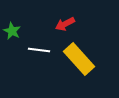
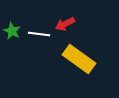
white line: moved 16 px up
yellow rectangle: rotated 12 degrees counterclockwise
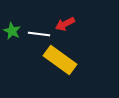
yellow rectangle: moved 19 px left, 1 px down
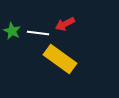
white line: moved 1 px left, 1 px up
yellow rectangle: moved 1 px up
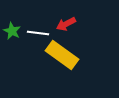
red arrow: moved 1 px right
yellow rectangle: moved 2 px right, 4 px up
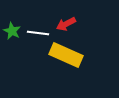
yellow rectangle: moved 4 px right; rotated 12 degrees counterclockwise
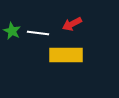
red arrow: moved 6 px right
yellow rectangle: rotated 24 degrees counterclockwise
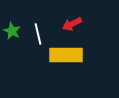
white line: moved 1 px down; rotated 70 degrees clockwise
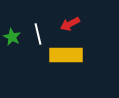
red arrow: moved 2 px left
green star: moved 6 px down
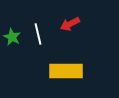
yellow rectangle: moved 16 px down
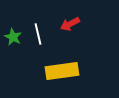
green star: moved 1 px right
yellow rectangle: moved 4 px left; rotated 8 degrees counterclockwise
